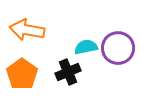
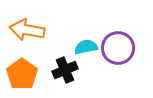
black cross: moved 3 px left, 2 px up
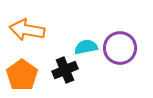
purple circle: moved 2 px right
orange pentagon: moved 1 px down
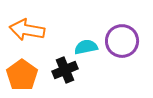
purple circle: moved 2 px right, 7 px up
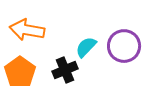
purple circle: moved 2 px right, 5 px down
cyan semicircle: rotated 35 degrees counterclockwise
orange pentagon: moved 2 px left, 3 px up
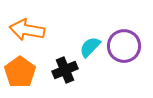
cyan semicircle: moved 4 px right
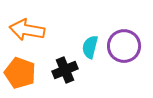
cyan semicircle: rotated 30 degrees counterclockwise
orange pentagon: moved 1 px down; rotated 16 degrees counterclockwise
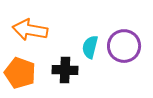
orange arrow: moved 3 px right
black cross: rotated 25 degrees clockwise
